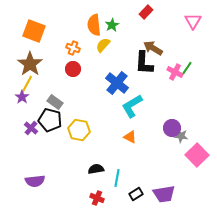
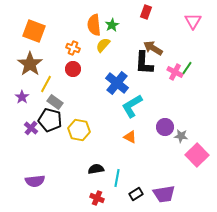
red rectangle: rotated 24 degrees counterclockwise
yellow line: moved 19 px right
purple circle: moved 7 px left, 1 px up
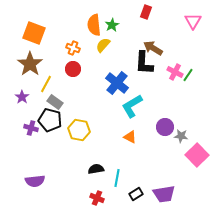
orange square: moved 2 px down
green line: moved 1 px right, 7 px down
purple cross: rotated 24 degrees counterclockwise
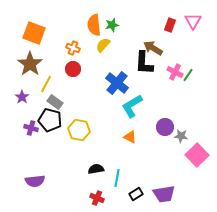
red rectangle: moved 24 px right, 13 px down
green star: rotated 16 degrees clockwise
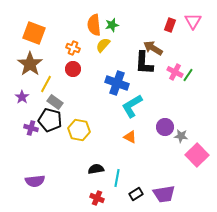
blue cross: rotated 20 degrees counterclockwise
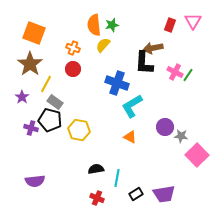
brown arrow: rotated 42 degrees counterclockwise
